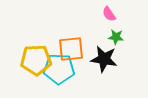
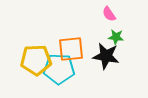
black star: moved 2 px right, 3 px up
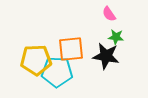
cyan pentagon: moved 2 px left, 3 px down
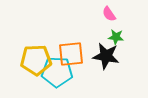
orange square: moved 5 px down
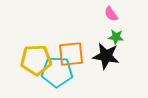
pink semicircle: moved 2 px right
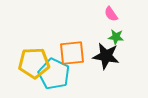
orange square: moved 1 px right, 1 px up
yellow pentagon: moved 2 px left, 3 px down
cyan pentagon: moved 3 px left, 2 px down; rotated 24 degrees clockwise
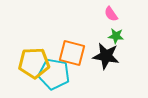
green star: moved 1 px up
orange square: rotated 20 degrees clockwise
cyan pentagon: rotated 16 degrees counterclockwise
